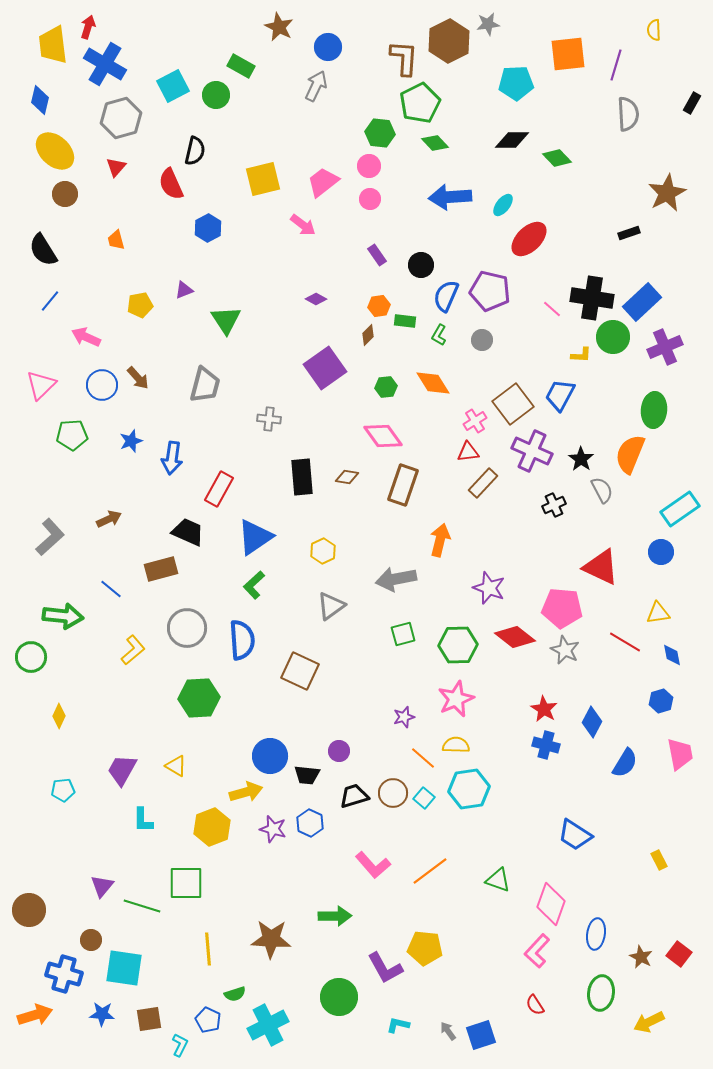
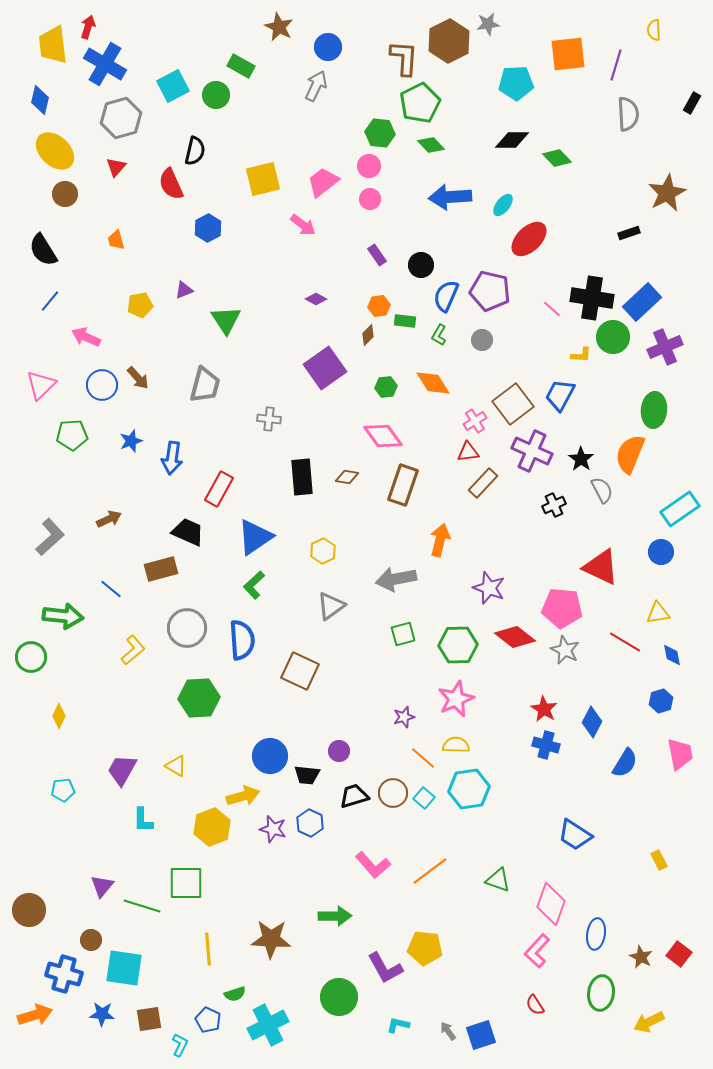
green diamond at (435, 143): moved 4 px left, 2 px down
yellow arrow at (246, 792): moved 3 px left, 4 px down
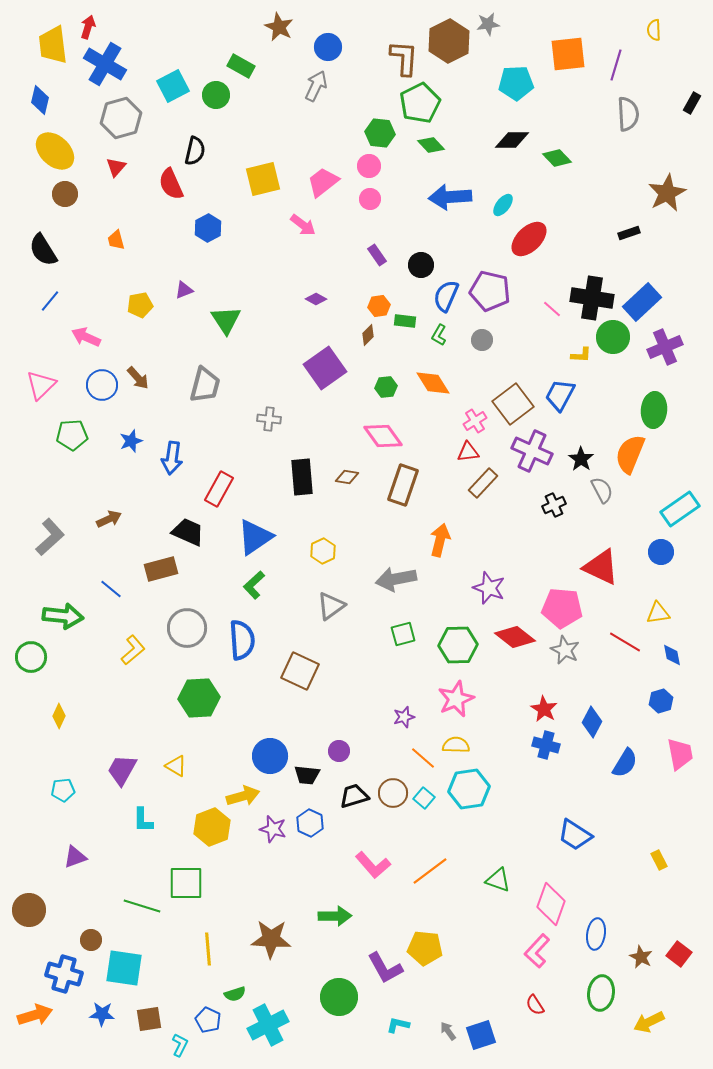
purple triangle at (102, 886): moved 27 px left, 29 px up; rotated 30 degrees clockwise
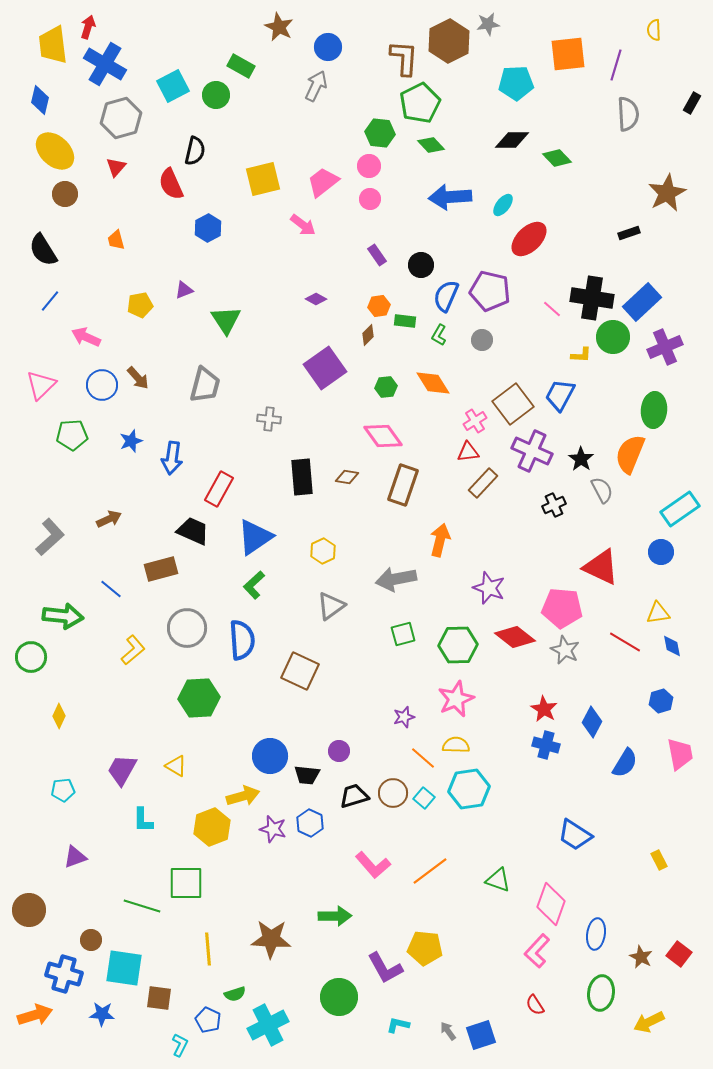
black trapezoid at (188, 532): moved 5 px right, 1 px up
blue diamond at (672, 655): moved 9 px up
brown square at (149, 1019): moved 10 px right, 21 px up; rotated 16 degrees clockwise
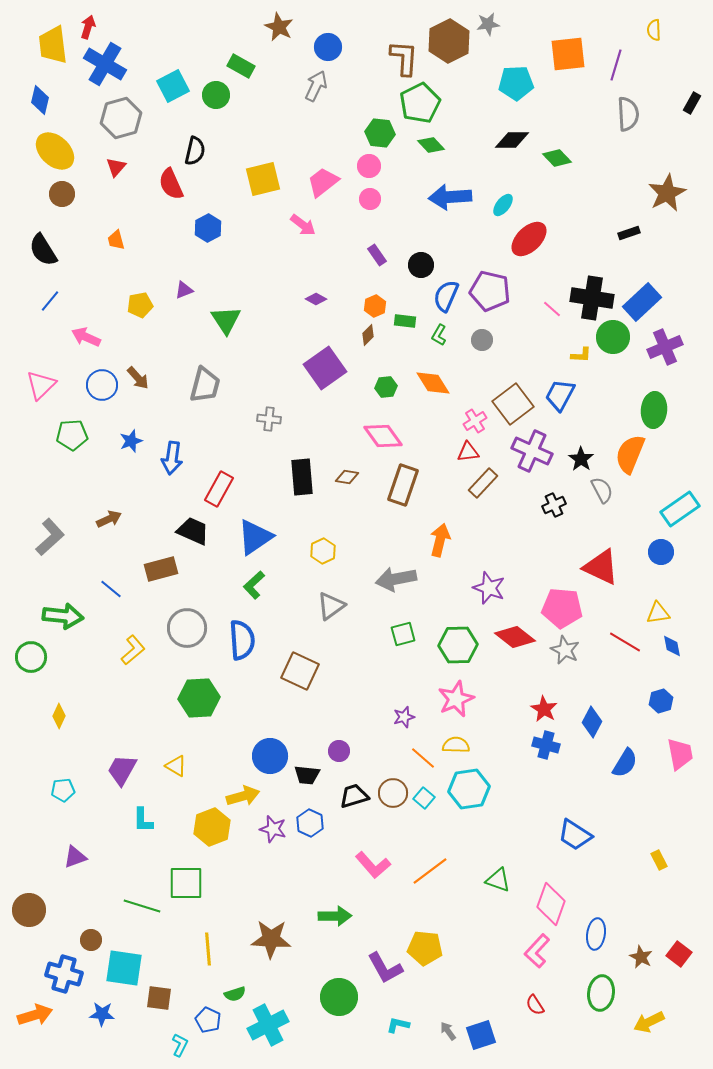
brown circle at (65, 194): moved 3 px left
orange hexagon at (379, 306): moved 4 px left; rotated 15 degrees counterclockwise
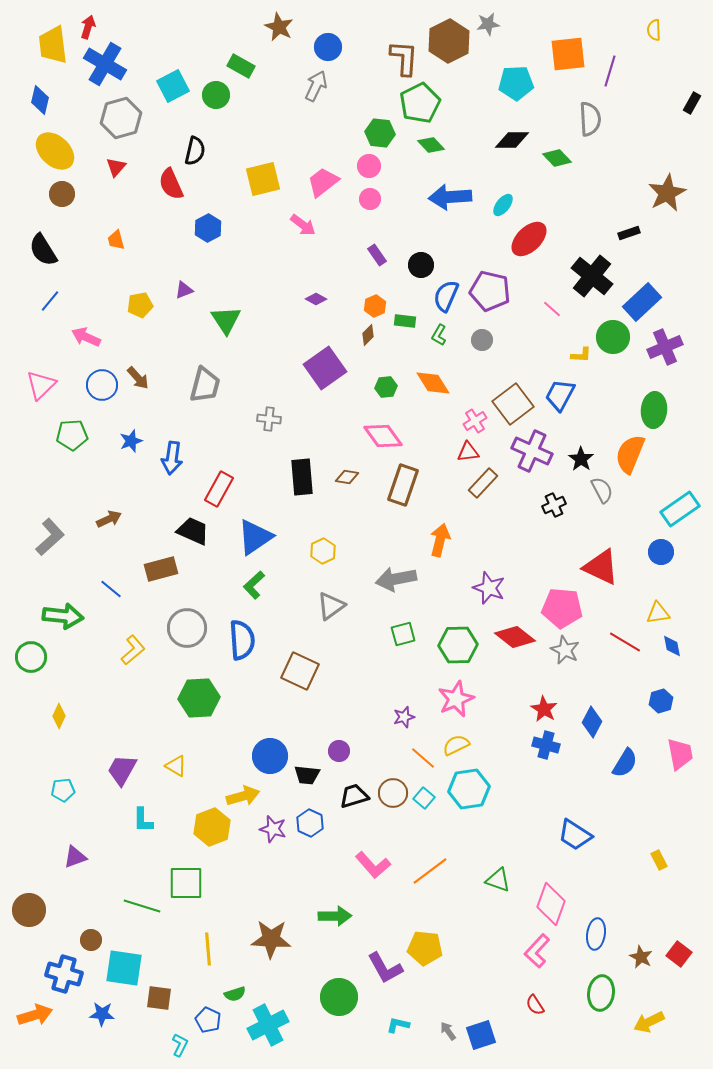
purple line at (616, 65): moved 6 px left, 6 px down
gray semicircle at (628, 114): moved 38 px left, 5 px down
black cross at (592, 298): moved 22 px up; rotated 30 degrees clockwise
yellow semicircle at (456, 745): rotated 28 degrees counterclockwise
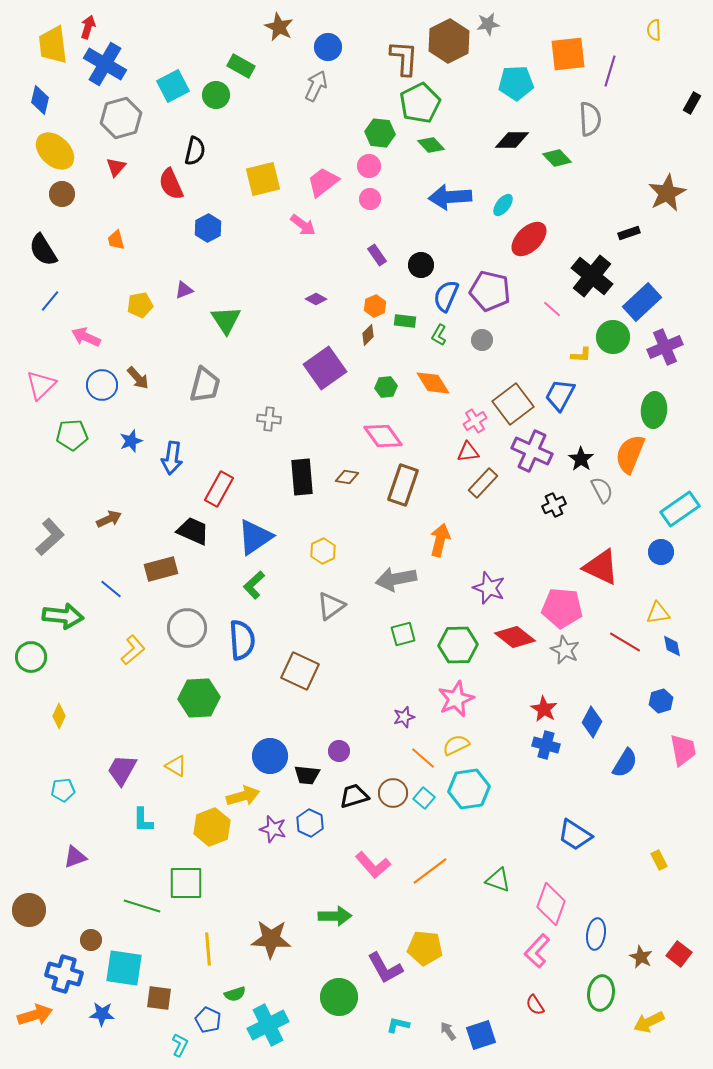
pink trapezoid at (680, 754): moved 3 px right, 4 px up
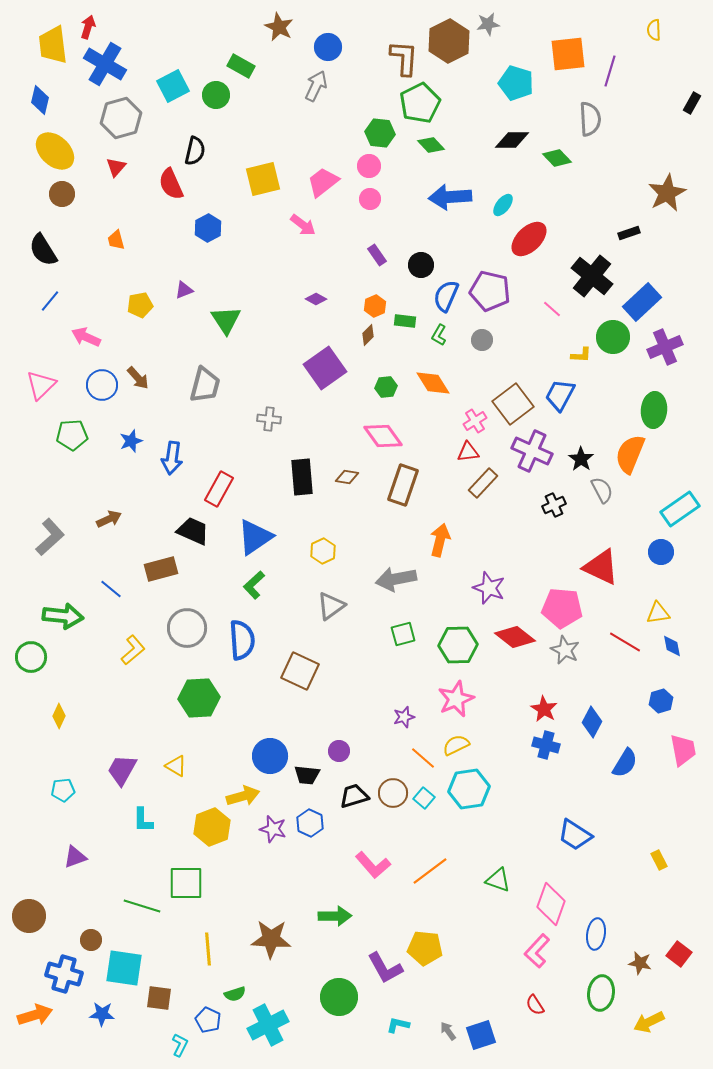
cyan pentagon at (516, 83): rotated 20 degrees clockwise
brown circle at (29, 910): moved 6 px down
brown star at (641, 957): moved 1 px left, 6 px down; rotated 15 degrees counterclockwise
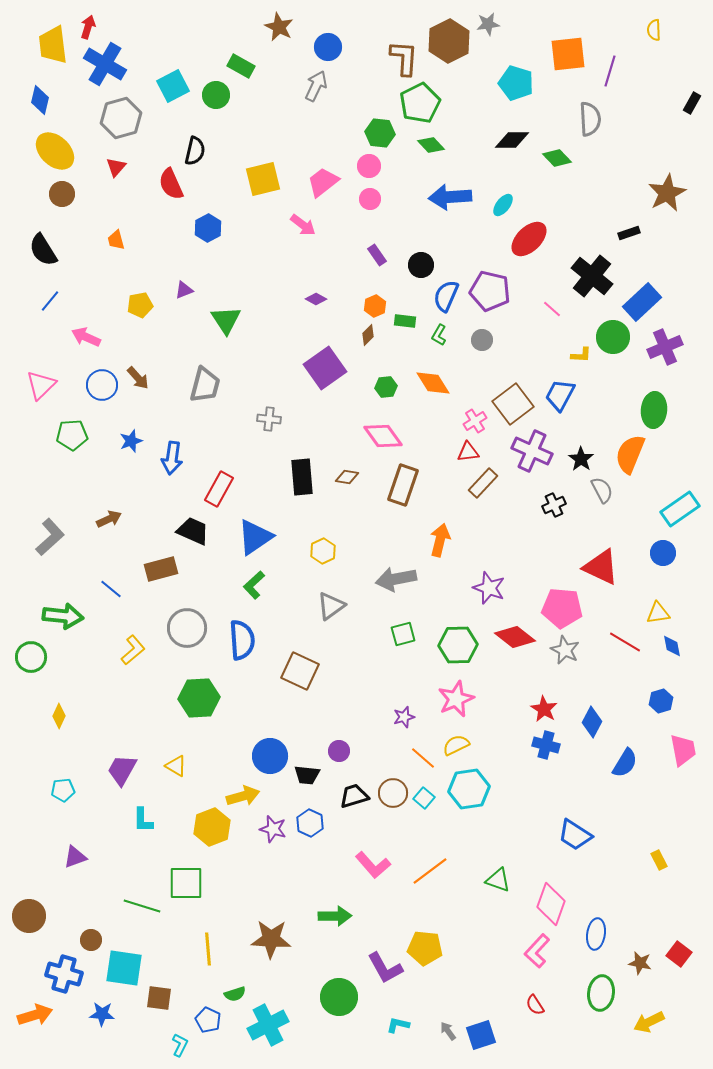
blue circle at (661, 552): moved 2 px right, 1 px down
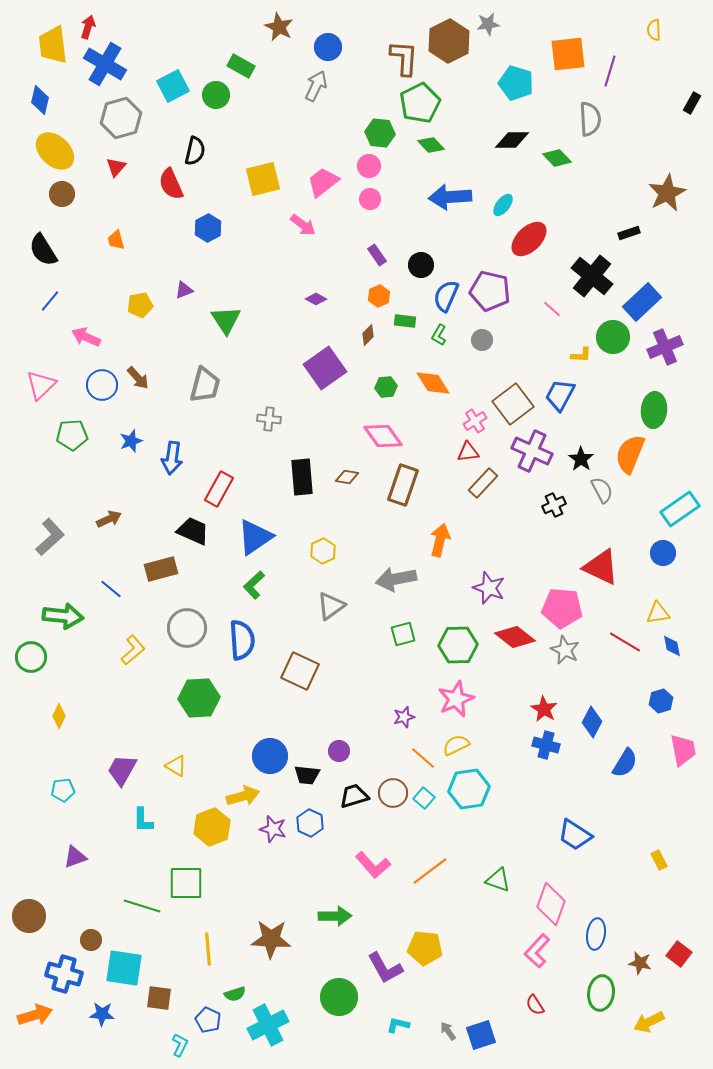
orange hexagon at (375, 306): moved 4 px right, 10 px up
